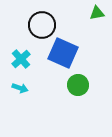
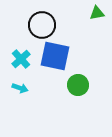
blue square: moved 8 px left, 3 px down; rotated 12 degrees counterclockwise
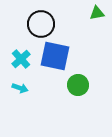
black circle: moved 1 px left, 1 px up
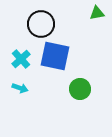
green circle: moved 2 px right, 4 px down
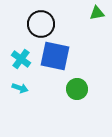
cyan cross: rotated 12 degrees counterclockwise
green circle: moved 3 px left
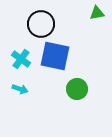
cyan arrow: moved 1 px down
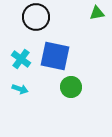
black circle: moved 5 px left, 7 px up
green circle: moved 6 px left, 2 px up
